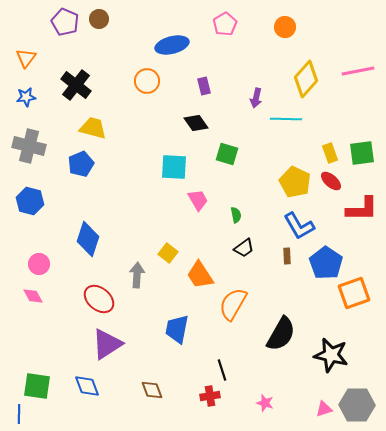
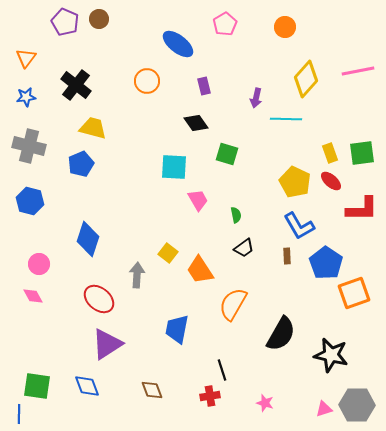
blue ellipse at (172, 45): moved 6 px right, 1 px up; rotated 52 degrees clockwise
orange trapezoid at (200, 275): moved 5 px up
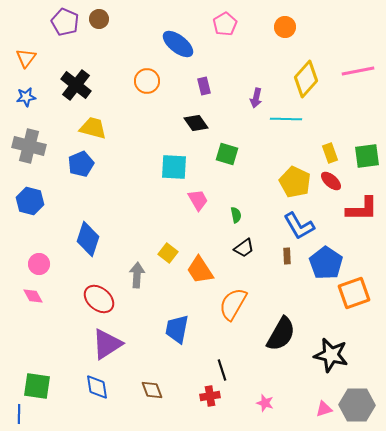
green square at (362, 153): moved 5 px right, 3 px down
blue diamond at (87, 386): moved 10 px right, 1 px down; rotated 12 degrees clockwise
